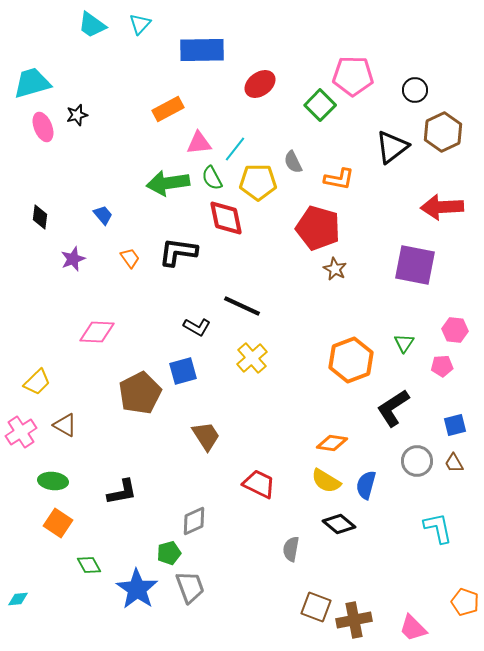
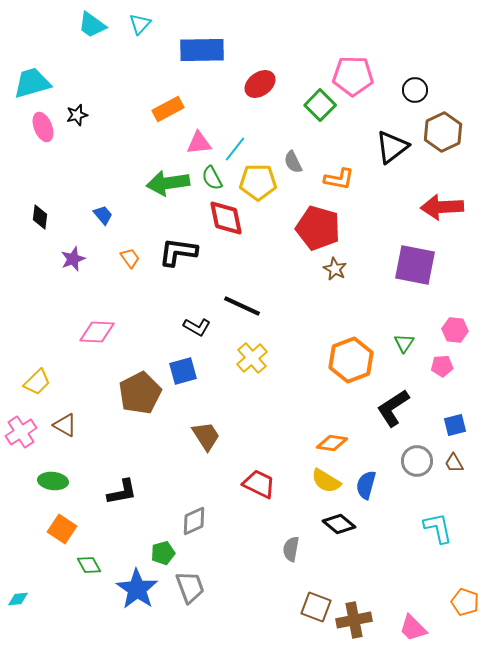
orange square at (58, 523): moved 4 px right, 6 px down
green pentagon at (169, 553): moved 6 px left
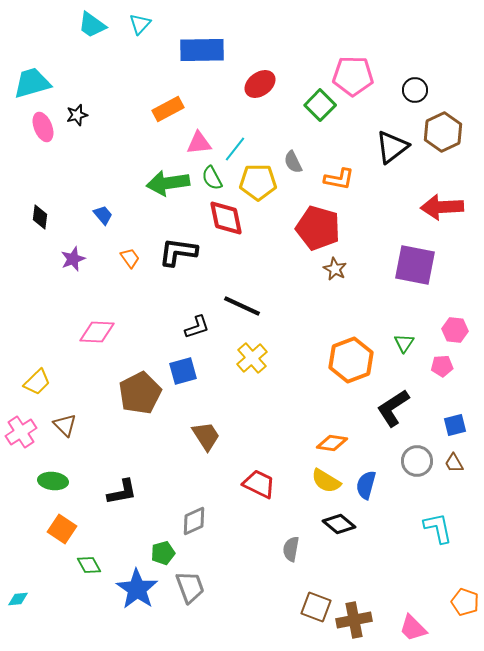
black L-shape at (197, 327): rotated 48 degrees counterclockwise
brown triangle at (65, 425): rotated 15 degrees clockwise
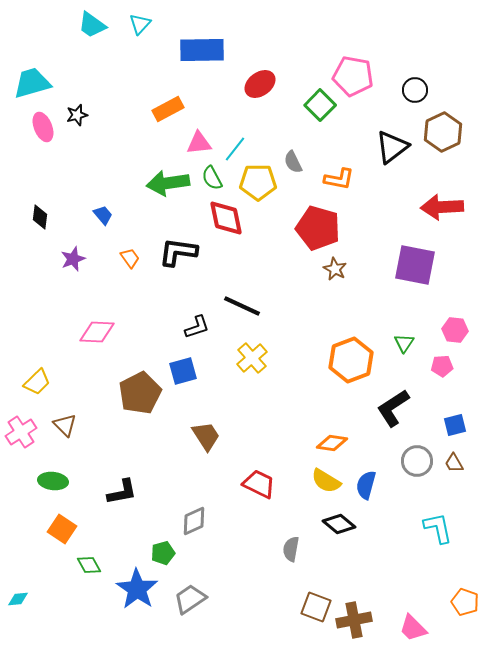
pink pentagon at (353, 76): rotated 9 degrees clockwise
gray trapezoid at (190, 587): moved 12 px down; rotated 104 degrees counterclockwise
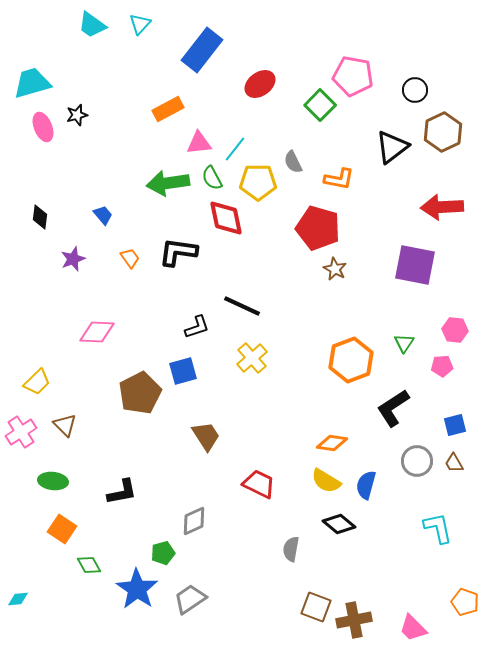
blue rectangle at (202, 50): rotated 51 degrees counterclockwise
